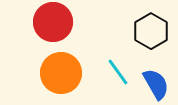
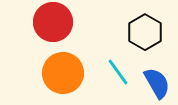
black hexagon: moved 6 px left, 1 px down
orange circle: moved 2 px right
blue semicircle: moved 1 px right, 1 px up
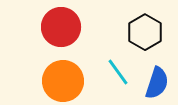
red circle: moved 8 px right, 5 px down
orange circle: moved 8 px down
blue semicircle: rotated 48 degrees clockwise
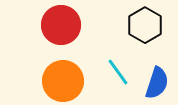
red circle: moved 2 px up
black hexagon: moved 7 px up
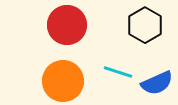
red circle: moved 6 px right
cyan line: rotated 36 degrees counterclockwise
blue semicircle: rotated 48 degrees clockwise
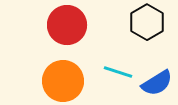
black hexagon: moved 2 px right, 3 px up
blue semicircle: rotated 8 degrees counterclockwise
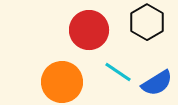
red circle: moved 22 px right, 5 px down
cyan line: rotated 16 degrees clockwise
orange circle: moved 1 px left, 1 px down
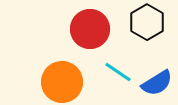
red circle: moved 1 px right, 1 px up
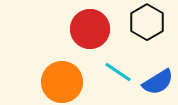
blue semicircle: moved 1 px right, 1 px up
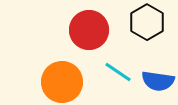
red circle: moved 1 px left, 1 px down
blue semicircle: moved 1 px up; rotated 40 degrees clockwise
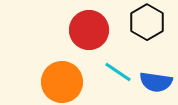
blue semicircle: moved 2 px left, 1 px down
